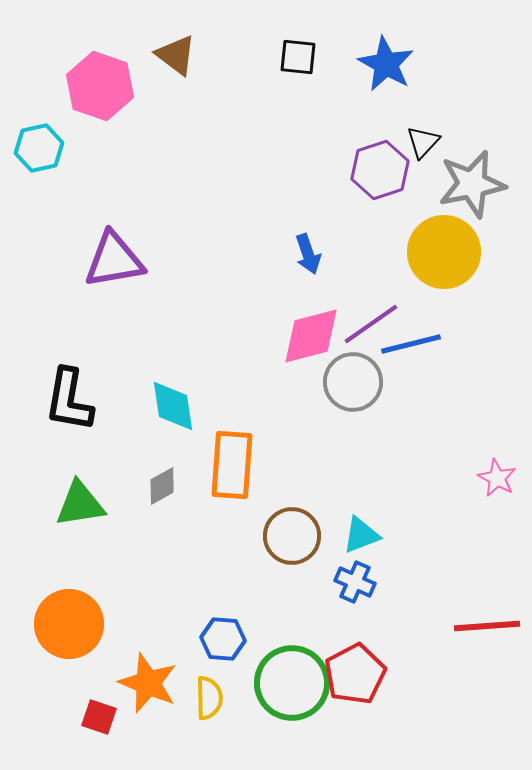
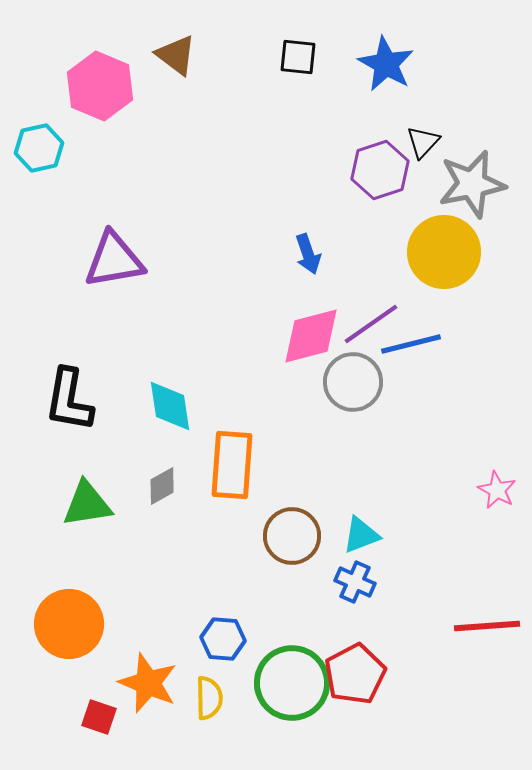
pink hexagon: rotated 4 degrees clockwise
cyan diamond: moved 3 px left
pink star: moved 12 px down
green triangle: moved 7 px right
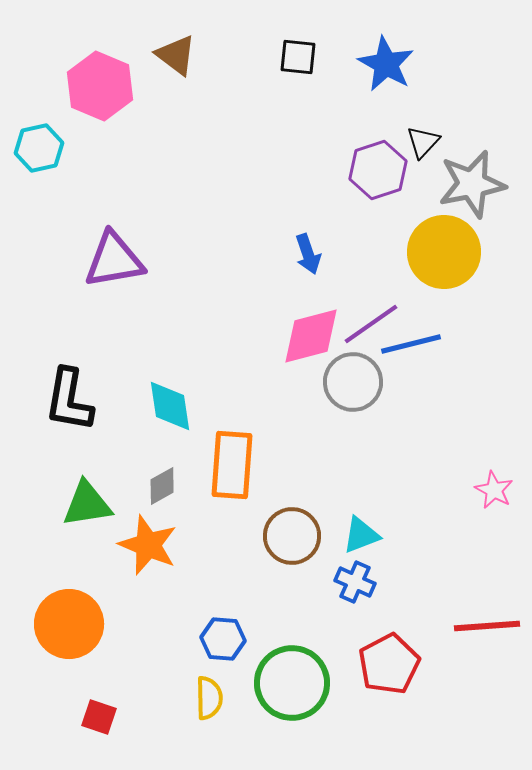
purple hexagon: moved 2 px left
pink star: moved 3 px left
red pentagon: moved 34 px right, 10 px up
orange star: moved 138 px up
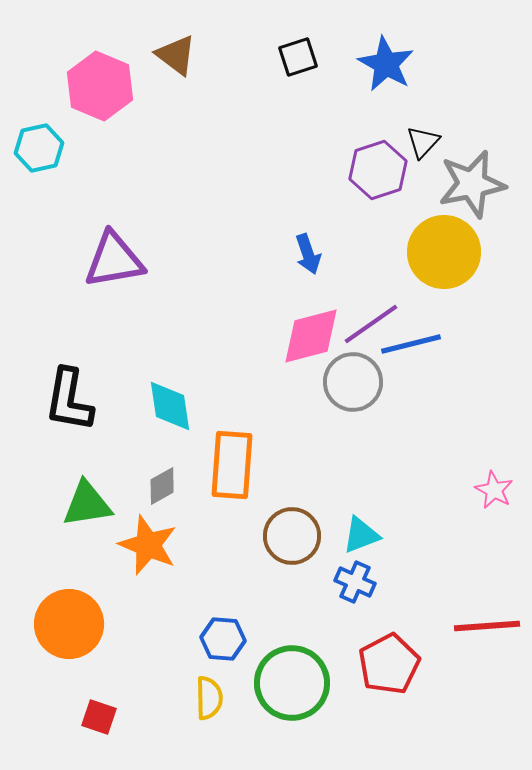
black square: rotated 24 degrees counterclockwise
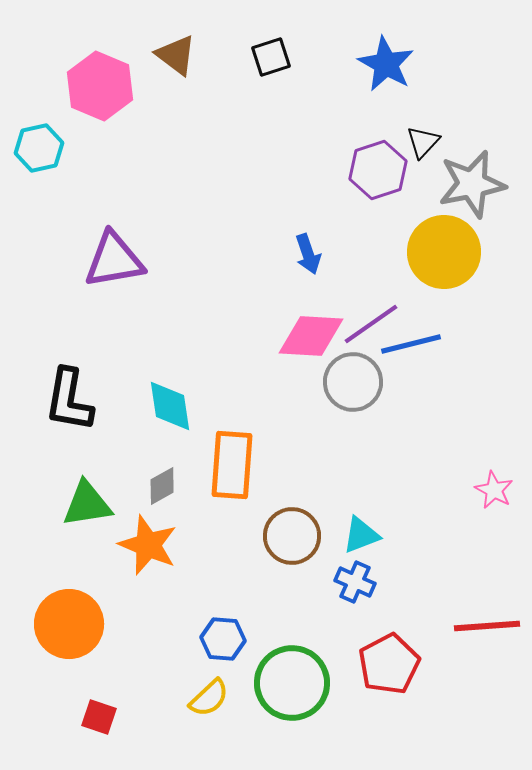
black square: moved 27 px left
pink diamond: rotated 18 degrees clockwise
yellow semicircle: rotated 48 degrees clockwise
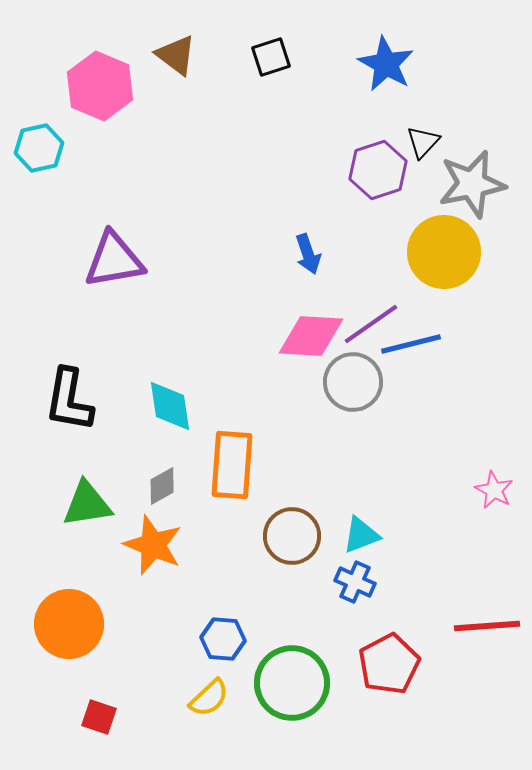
orange star: moved 5 px right
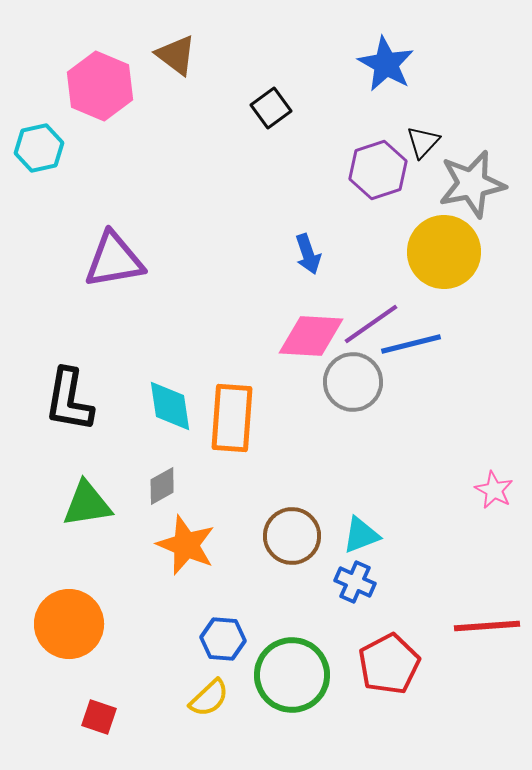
black square: moved 51 px down; rotated 18 degrees counterclockwise
orange rectangle: moved 47 px up
orange star: moved 33 px right
green circle: moved 8 px up
